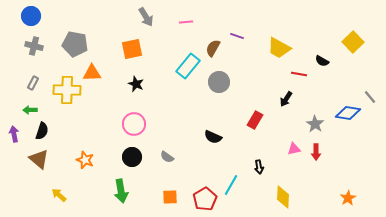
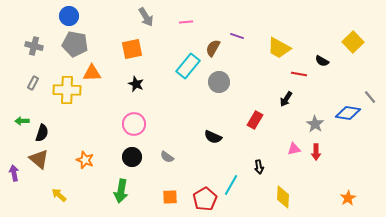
blue circle at (31, 16): moved 38 px right
green arrow at (30, 110): moved 8 px left, 11 px down
black semicircle at (42, 131): moved 2 px down
purple arrow at (14, 134): moved 39 px down
green arrow at (121, 191): rotated 20 degrees clockwise
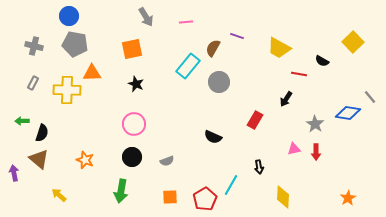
gray semicircle at (167, 157): moved 4 px down; rotated 56 degrees counterclockwise
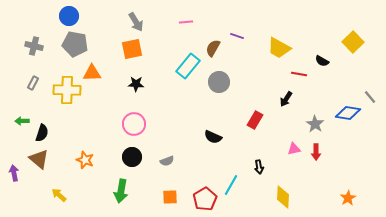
gray arrow at (146, 17): moved 10 px left, 5 px down
black star at (136, 84): rotated 21 degrees counterclockwise
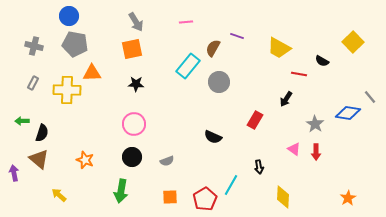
pink triangle at (294, 149): rotated 48 degrees clockwise
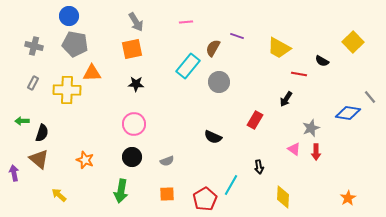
gray star at (315, 124): moved 4 px left, 4 px down; rotated 18 degrees clockwise
orange square at (170, 197): moved 3 px left, 3 px up
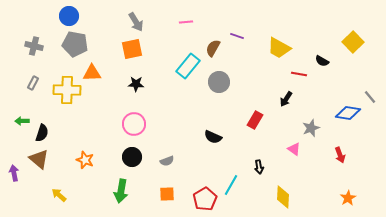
red arrow at (316, 152): moved 24 px right, 3 px down; rotated 21 degrees counterclockwise
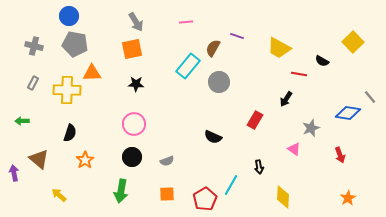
black semicircle at (42, 133): moved 28 px right
orange star at (85, 160): rotated 18 degrees clockwise
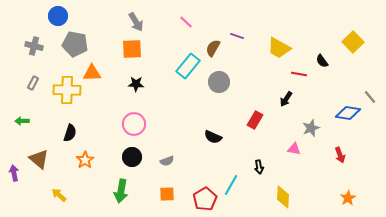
blue circle at (69, 16): moved 11 px left
pink line at (186, 22): rotated 48 degrees clockwise
orange square at (132, 49): rotated 10 degrees clockwise
black semicircle at (322, 61): rotated 24 degrees clockwise
pink triangle at (294, 149): rotated 24 degrees counterclockwise
